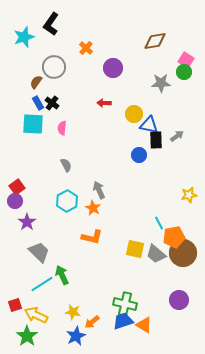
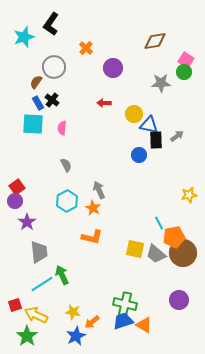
black cross at (52, 103): moved 3 px up
gray trapezoid at (39, 252): rotated 40 degrees clockwise
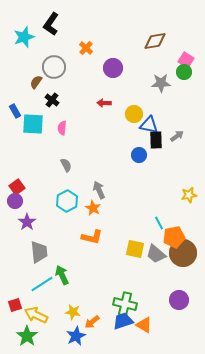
blue rectangle at (38, 103): moved 23 px left, 8 px down
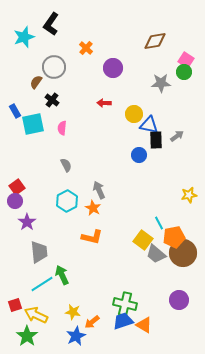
cyan square at (33, 124): rotated 15 degrees counterclockwise
yellow square at (135, 249): moved 8 px right, 9 px up; rotated 24 degrees clockwise
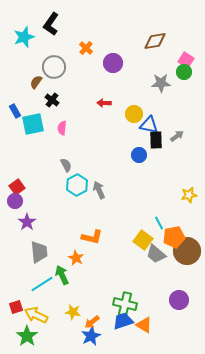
purple circle at (113, 68): moved 5 px up
cyan hexagon at (67, 201): moved 10 px right, 16 px up
orange star at (93, 208): moved 17 px left, 50 px down
brown circle at (183, 253): moved 4 px right, 2 px up
red square at (15, 305): moved 1 px right, 2 px down
blue star at (76, 336): moved 15 px right
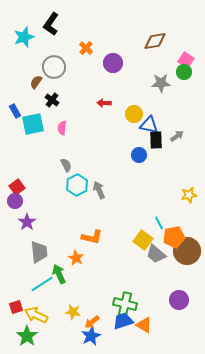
green arrow at (62, 275): moved 3 px left, 1 px up
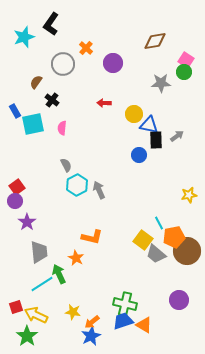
gray circle at (54, 67): moved 9 px right, 3 px up
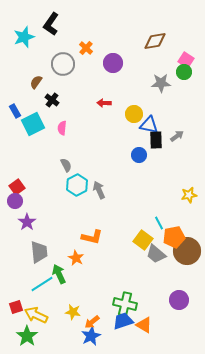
cyan square at (33, 124): rotated 15 degrees counterclockwise
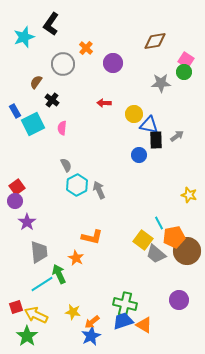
yellow star at (189, 195): rotated 28 degrees clockwise
